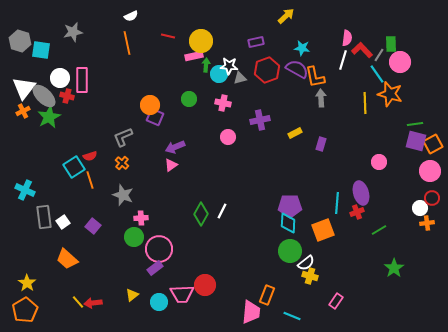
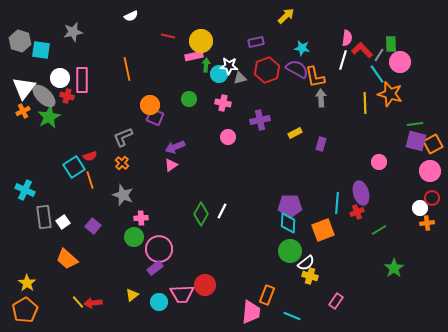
orange line at (127, 43): moved 26 px down
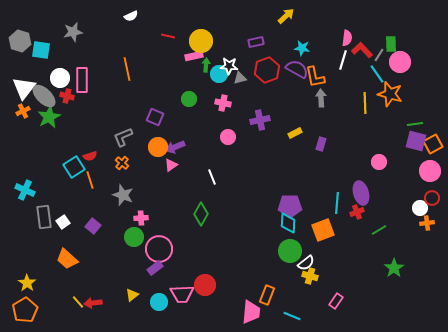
orange circle at (150, 105): moved 8 px right, 42 px down
white line at (222, 211): moved 10 px left, 34 px up; rotated 49 degrees counterclockwise
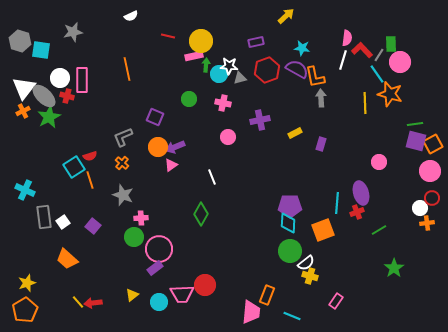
yellow star at (27, 283): rotated 18 degrees clockwise
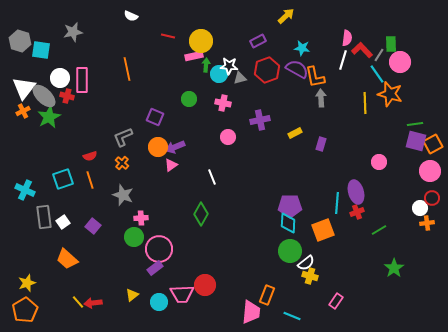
white semicircle at (131, 16): rotated 48 degrees clockwise
purple rectangle at (256, 42): moved 2 px right, 1 px up; rotated 14 degrees counterclockwise
cyan square at (74, 167): moved 11 px left, 12 px down; rotated 15 degrees clockwise
purple ellipse at (361, 193): moved 5 px left, 1 px up
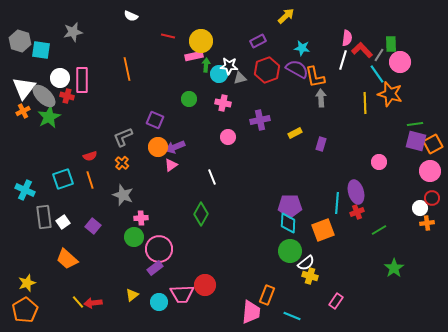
purple square at (155, 117): moved 3 px down
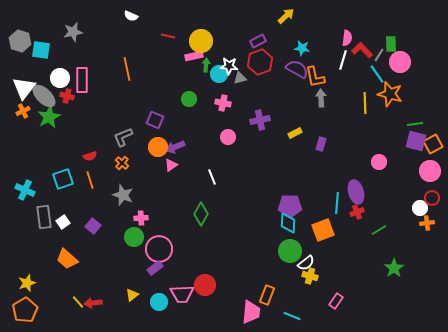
red hexagon at (267, 70): moved 7 px left, 8 px up
